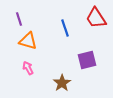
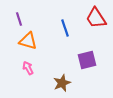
brown star: rotated 12 degrees clockwise
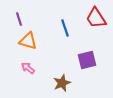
pink arrow: rotated 24 degrees counterclockwise
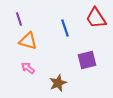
brown star: moved 4 px left
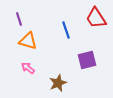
blue line: moved 1 px right, 2 px down
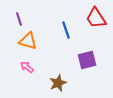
pink arrow: moved 1 px left, 1 px up
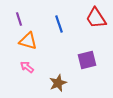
blue line: moved 7 px left, 6 px up
